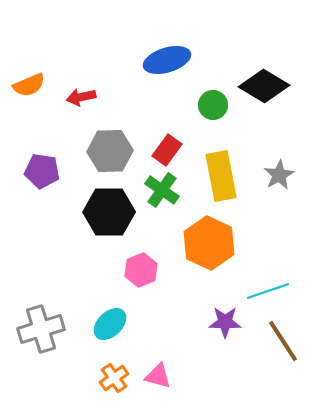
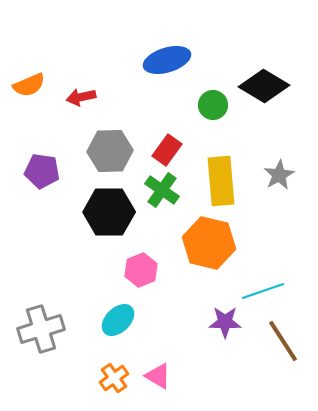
yellow rectangle: moved 5 px down; rotated 6 degrees clockwise
orange hexagon: rotated 12 degrees counterclockwise
cyan line: moved 5 px left
cyan ellipse: moved 8 px right, 4 px up
pink triangle: rotated 16 degrees clockwise
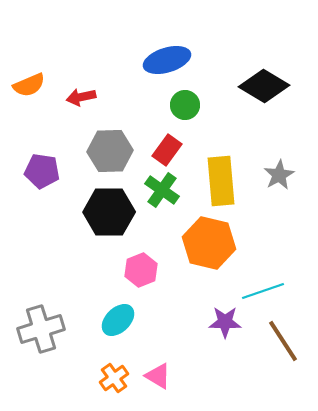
green circle: moved 28 px left
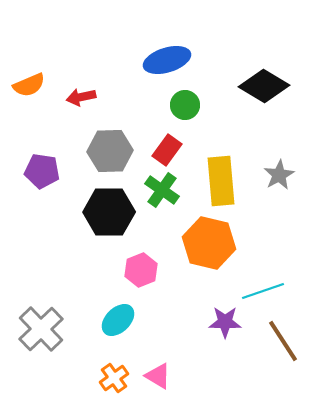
gray cross: rotated 27 degrees counterclockwise
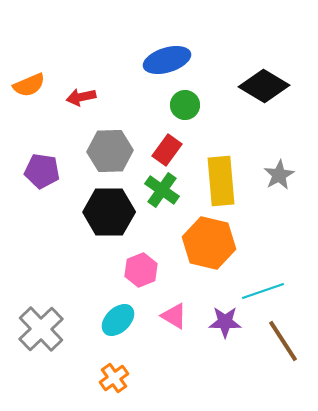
pink triangle: moved 16 px right, 60 px up
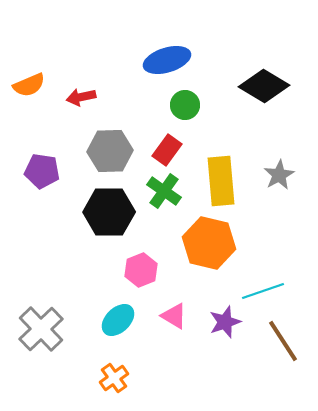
green cross: moved 2 px right, 1 px down
purple star: rotated 20 degrees counterclockwise
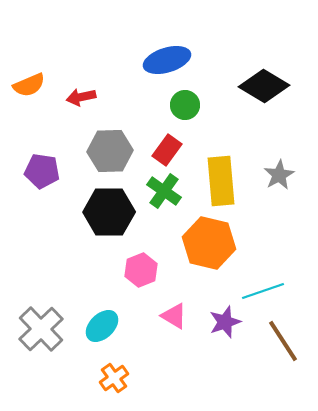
cyan ellipse: moved 16 px left, 6 px down
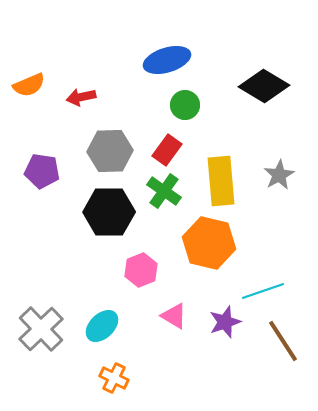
orange cross: rotated 28 degrees counterclockwise
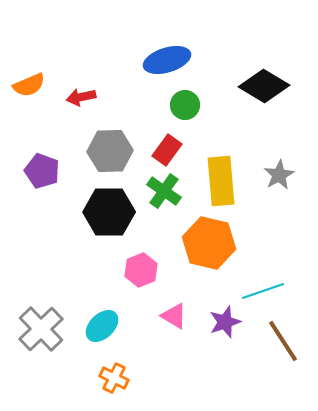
purple pentagon: rotated 12 degrees clockwise
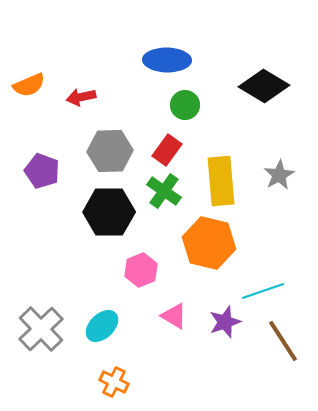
blue ellipse: rotated 18 degrees clockwise
orange cross: moved 4 px down
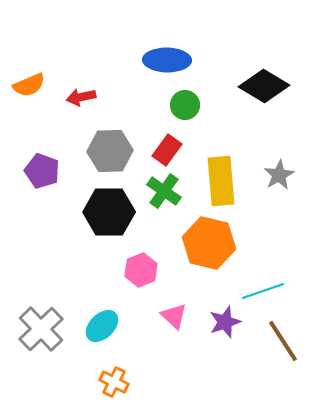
pink triangle: rotated 12 degrees clockwise
